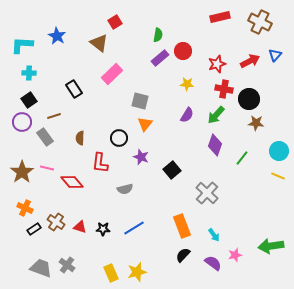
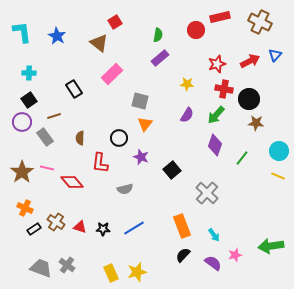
cyan L-shape at (22, 45): moved 13 px up; rotated 80 degrees clockwise
red circle at (183, 51): moved 13 px right, 21 px up
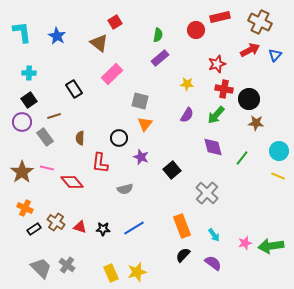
red arrow at (250, 61): moved 11 px up
purple diamond at (215, 145): moved 2 px left, 2 px down; rotated 35 degrees counterclockwise
pink star at (235, 255): moved 10 px right, 12 px up
gray trapezoid at (41, 268): rotated 25 degrees clockwise
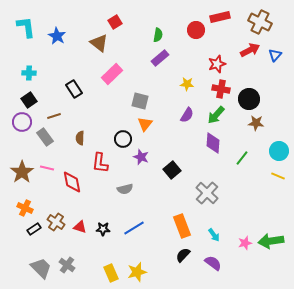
cyan L-shape at (22, 32): moved 4 px right, 5 px up
red cross at (224, 89): moved 3 px left
black circle at (119, 138): moved 4 px right, 1 px down
purple diamond at (213, 147): moved 4 px up; rotated 20 degrees clockwise
red diamond at (72, 182): rotated 30 degrees clockwise
green arrow at (271, 246): moved 5 px up
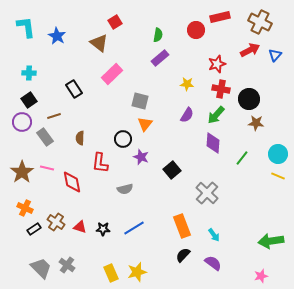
cyan circle at (279, 151): moved 1 px left, 3 px down
pink star at (245, 243): moved 16 px right, 33 px down
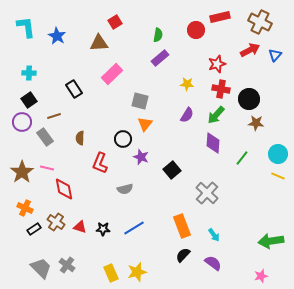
brown triangle at (99, 43): rotated 42 degrees counterclockwise
red L-shape at (100, 163): rotated 15 degrees clockwise
red diamond at (72, 182): moved 8 px left, 7 px down
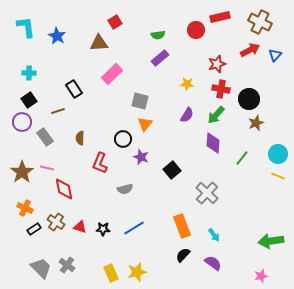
green semicircle at (158, 35): rotated 72 degrees clockwise
brown line at (54, 116): moved 4 px right, 5 px up
brown star at (256, 123): rotated 28 degrees counterclockwise
